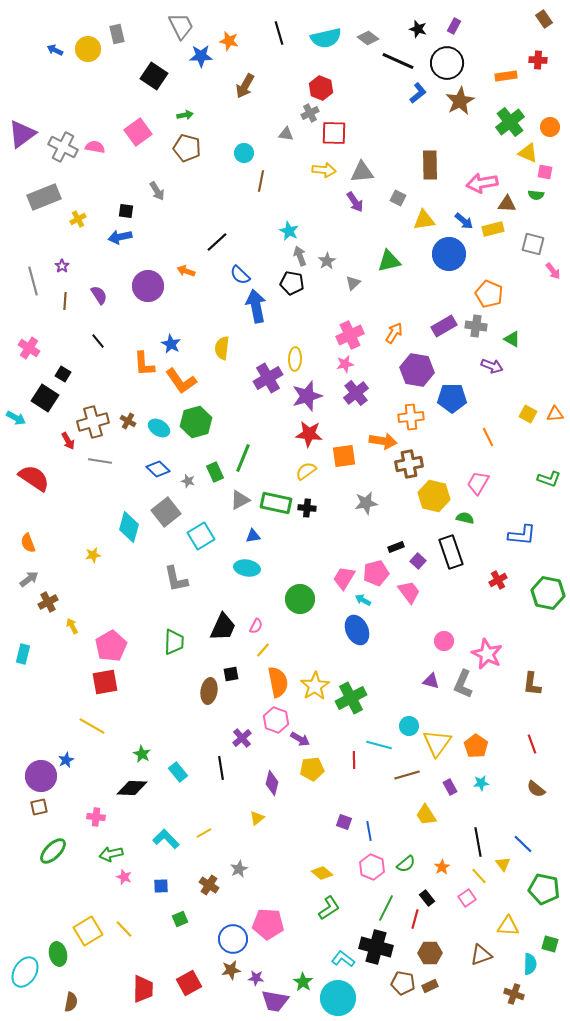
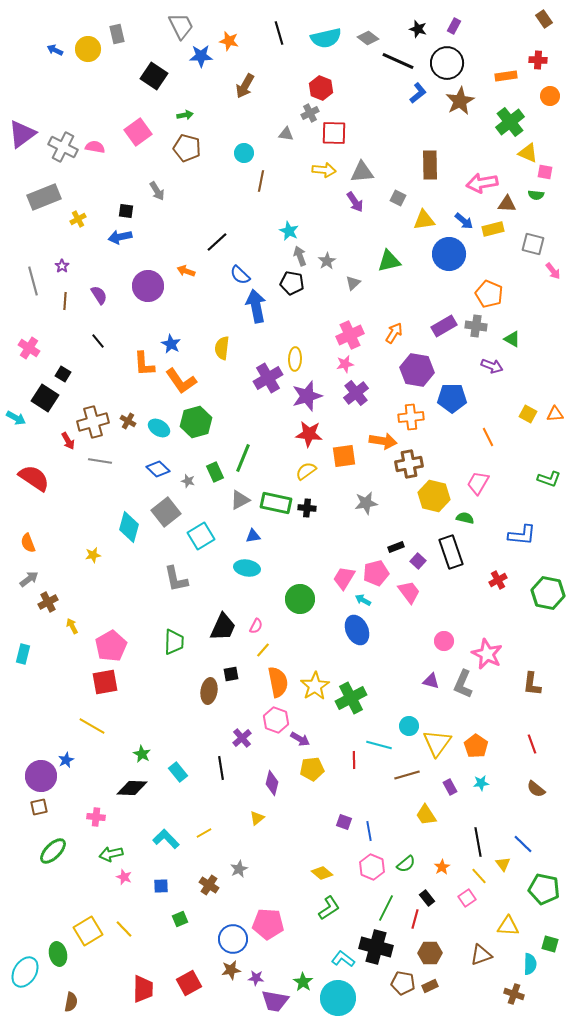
orange circle at (550, 127): moved 31 px up
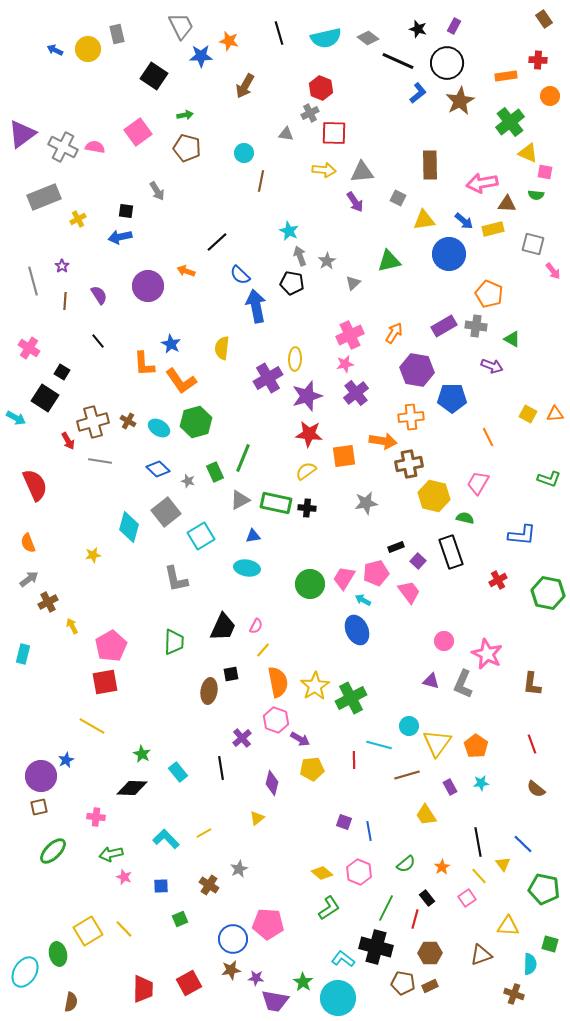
black square at (63, 374): moved 1 px left, 2 px up
red semicircle at (34, 478): moved 1 px right, 7 px down; rotated 32 degrees clockwise
green circle at (300, 599): moved 10 px right, 15 px up
pink hexagon at (372, 867): moved 13 px left, 5 px down
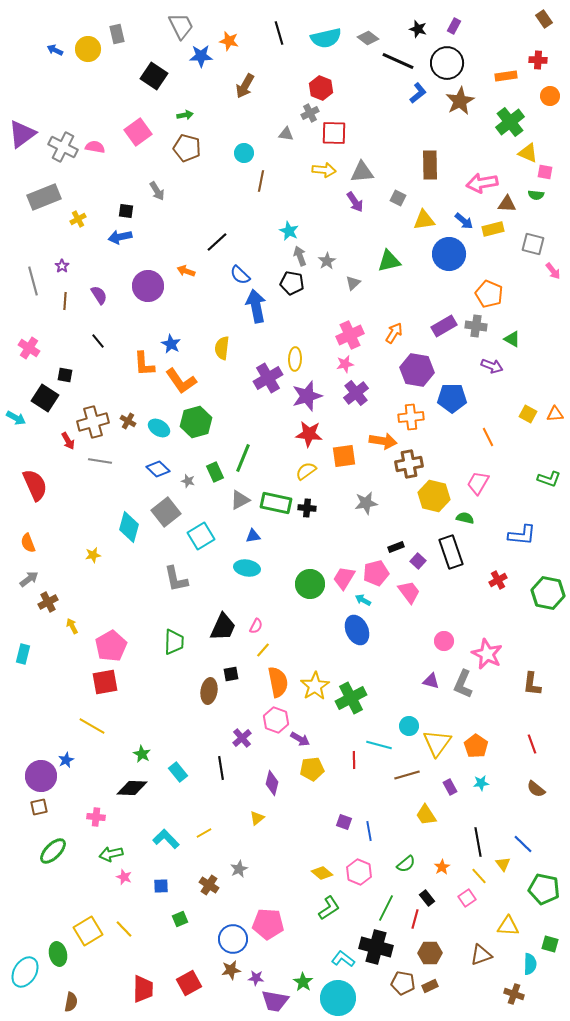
black square at (62, 372): moved 3 px right, 3 px down; rotated 21 degrees counterclockwise
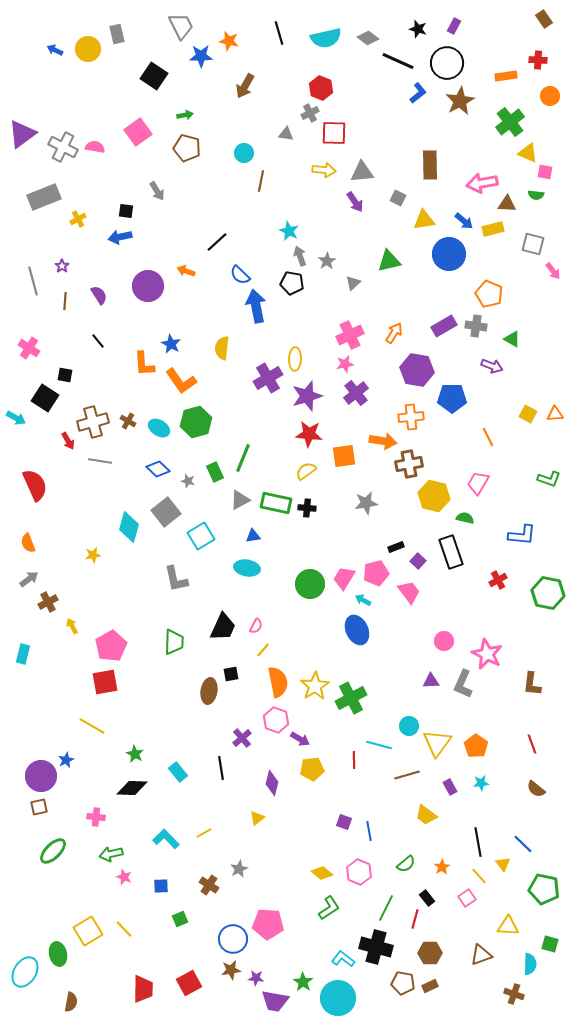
purple triangle at (431, 681): rotated 18 degrees counterclockwise
green star at (142, 754): moved 7 px left
yellow trapezoid at (426, 815): rotated 20 degrees counterclockwise
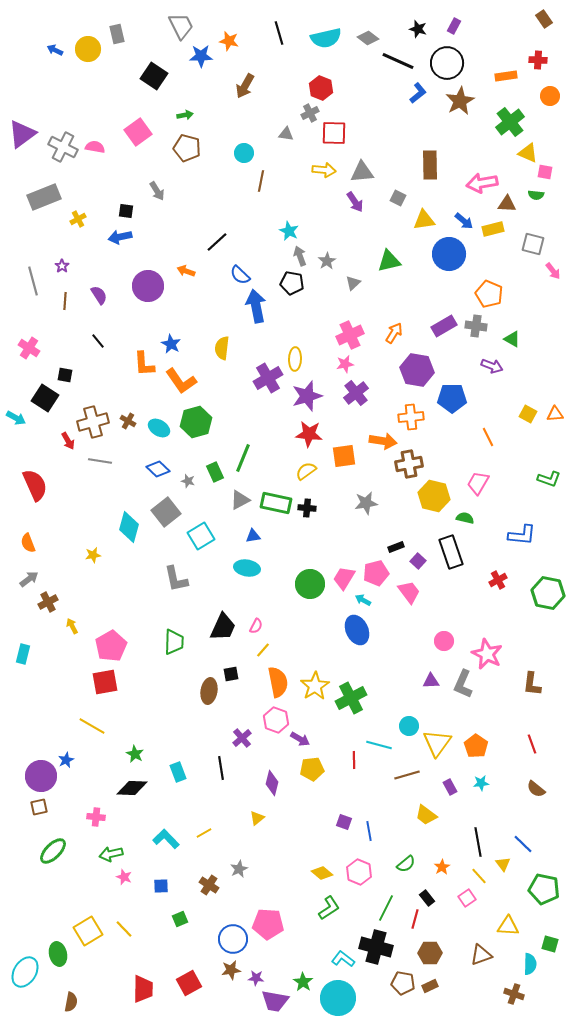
cyan rectangle at (178, 772): rotated 18 degrees clockwise
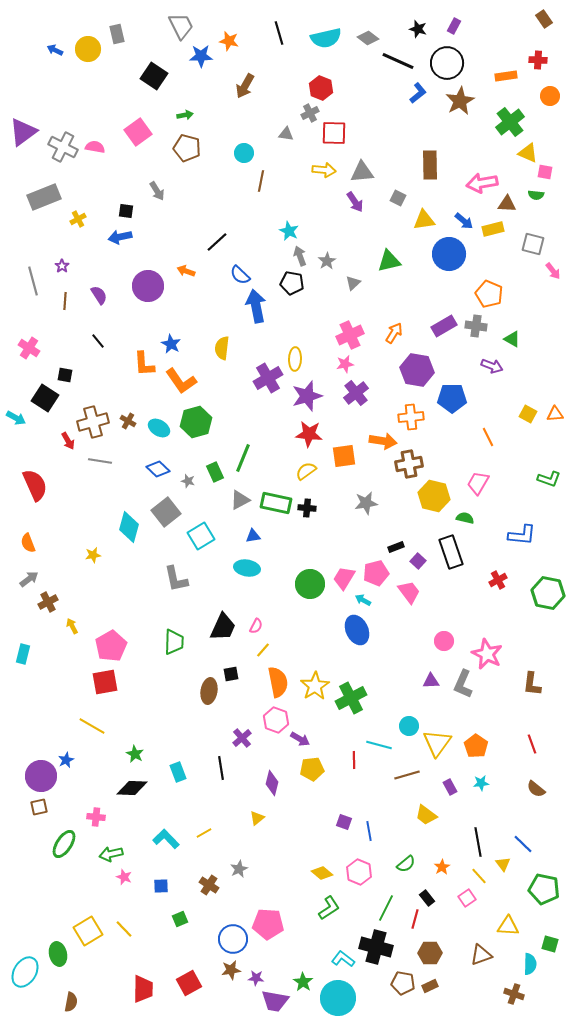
purple triangle at (22, 134): moved 1 px right, 2 px up
green ellipse at (53, 851): moved 11 px right, 7 px up; rotated 12 degrees counterclockwise
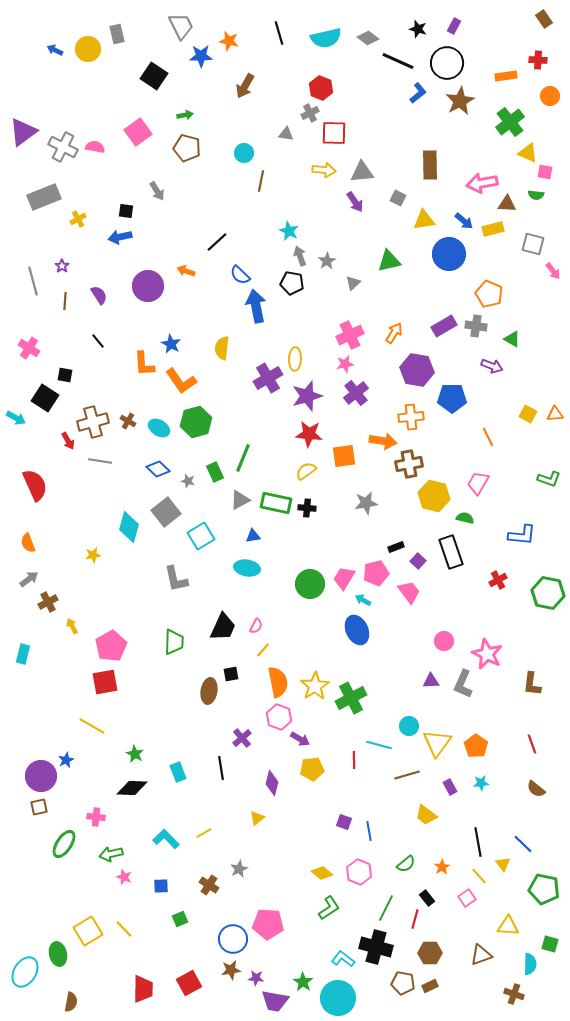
pink hexagon at (276, 720): moved 3 px right, 3 px up
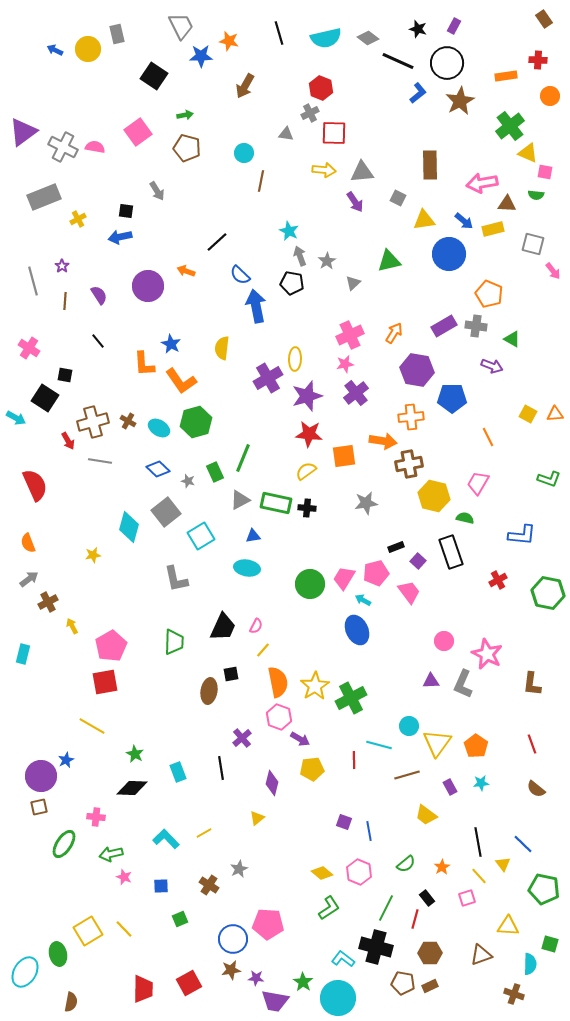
green cross at (510, 122): moved 4 px down
pink square at (467, 898): rotated 18 degrees clockwise
